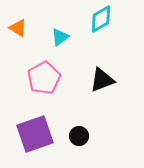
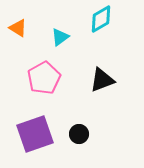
black circle: moved 2 px up
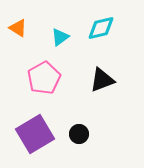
cyan diamond: moved 9 px down; rotated 16 degrees clockwise
purple square: rotated 12 degrees counterclockwise
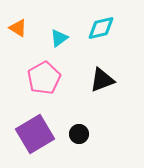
cyan triangle: moved 1 px left, 1 px down
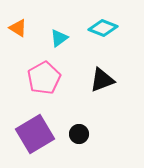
cyan diamond: moved 2 px right; rotated 36 degrees clockwise
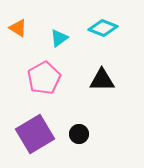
black triangle: rotated 20 degrees clockwise
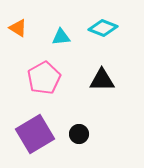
cyan triangle: moved 2 px right, 1 px up; rotated 30 degrees clockwise
